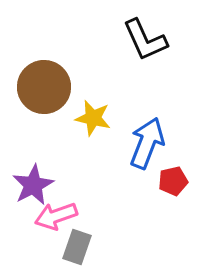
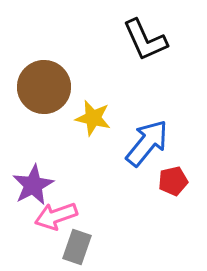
blue arrow: rotated 18 degrees clockwise
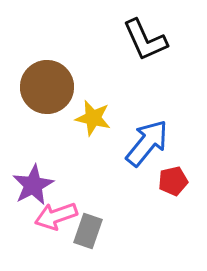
brown circle: moved 3 px right
gray rectangle: moved 11 px right, 16 px up
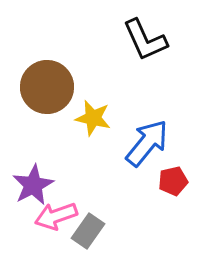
gray rectangle: rotated 16 degrees clockwise
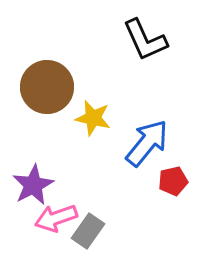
pink arrow: moved 2 px down
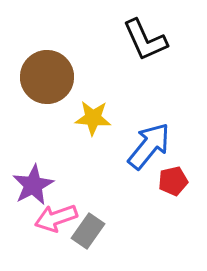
brown circle: moved 10 px up
yellow star: rotated 9 degrees counterclockwise
blue arrow: moved 2 px right, 3 px down
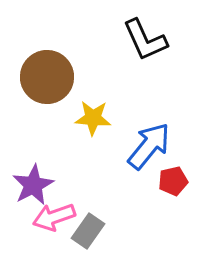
pink arrow: moved 2 px left, 1 px up
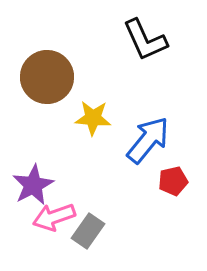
blue arrow: moved 1 px left, 6 px up
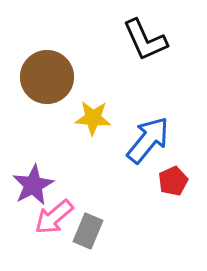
red pentagon: rotated 12 degrees counterclockwise
pink arrow: rotated 21 degrees counterclockwise
gray rectangle: rotated 12 degrees counterclockwise
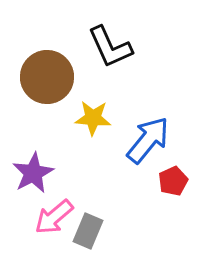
black L-shape: moved 35 px left, 7 px down
purple star: moved 12 px up
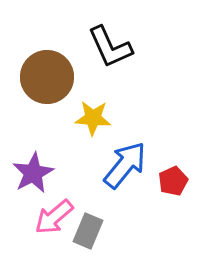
blue arrow: moved 23 px left, 25 px down
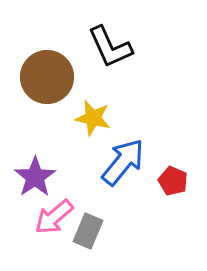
yellow star: rotated 9 degrees clockwise
blue arrow: moved 2 px left, 3 px up
purple star: moved 2 px right, 4 px down; rotated 6 degrees counterclockwise
red pentagon: rotated 24 degrees counterclockwise
